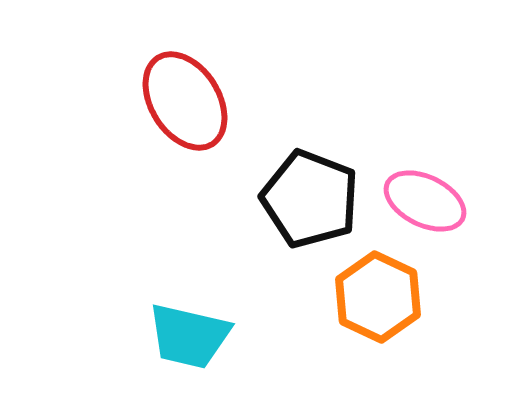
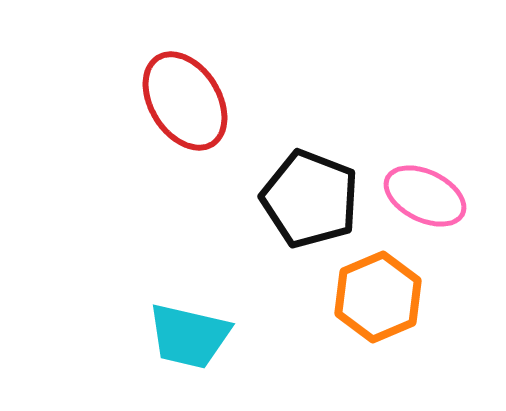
pink ellipse: moved 5 px up
orange hexagon: rotated 12 degrees clockwise
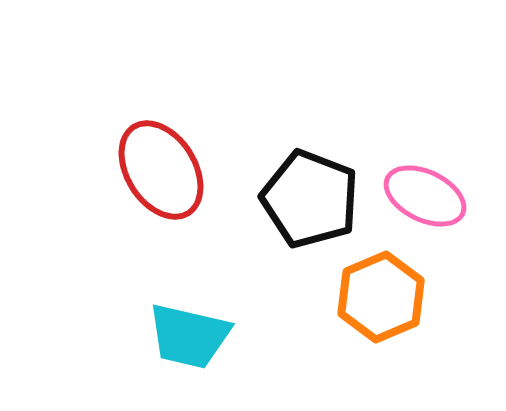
red ellipse: moved 24 px left, 69 px down
orange hexagon: moved 3 px right
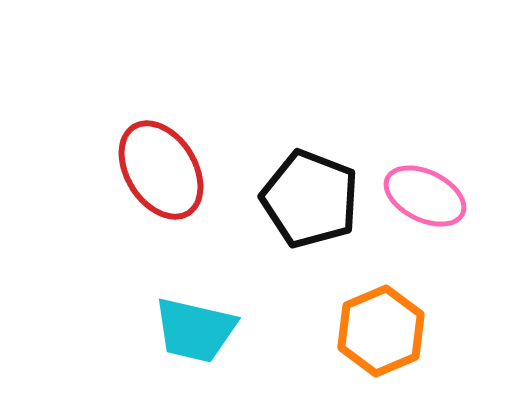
orange hexagon: moved 34 px down
cyan trapezoid: moved 6 px right, 6 px up
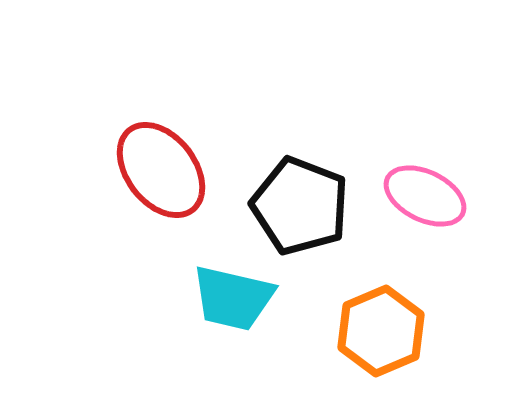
red ellipse: rotated 6 degrees counterclockwise
black pentagon: moved 10 px left, 7 px down
cyan trapezoid: moved 38 px right, 32 px up
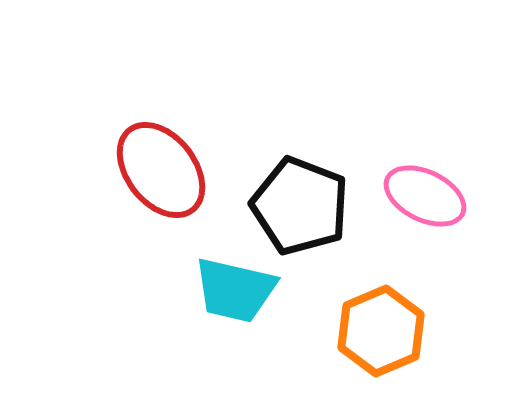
cyan trapezoid: moved 2 px right, 8 px up
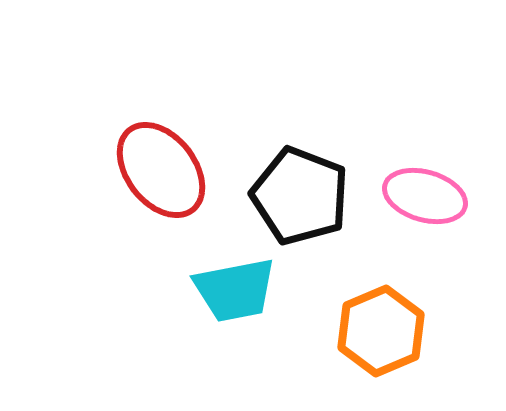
pink ellipse: rotated 10 degrees counterclockwise
black pentagon: moved 10 px up
cyan trapezoid: rotated 24 degrees counterclockwise
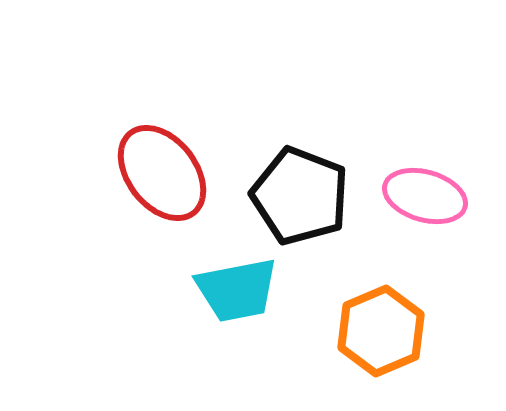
red ellipse: moved 1 px right, 3 px down
cyan trapezoid: moved 2 px right
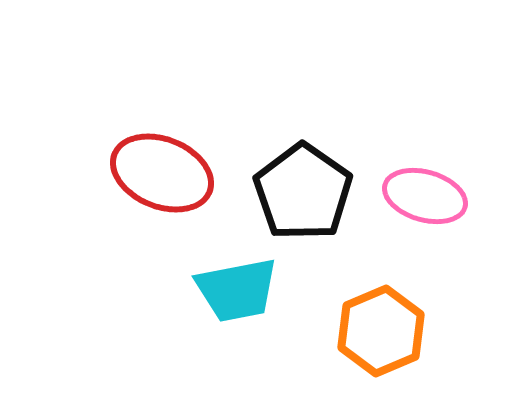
red ellipse: rotated 30 degrees counterclockwise
black pentagon: moved 3 px right, 4 px up; rotated 14 degrees clockwise
